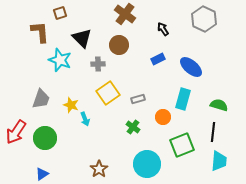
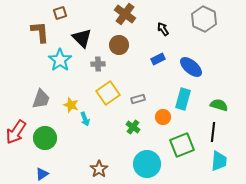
cyan star: rotated 15 degrees clockwise
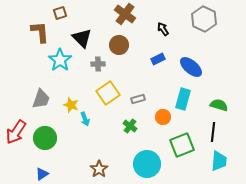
green cross: moved 3 px left, 1 px up
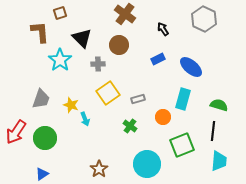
black line: moved 1 px up
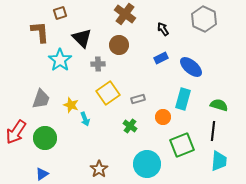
blue rectangle: moved 3 px right, 1 px up
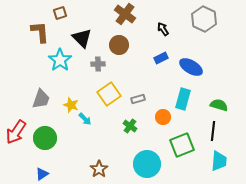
blue ellipse: rotated 10 degrees counterclockwise
yellow square: moved 1 px right, 1 px down
cyan arrow: rotated 24 degrees counterclockwise
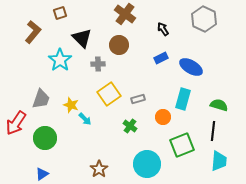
brown L-shape: moved 7 px left; rotated 45 degrees clockwise
red arrow: moved 9 px up
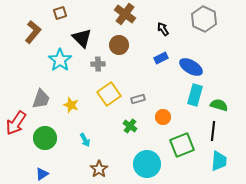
cyan rectangle: moved 12 px right, 4 px up
cyan arrow: moved 21 px down; rotated 16 degrees clockwise
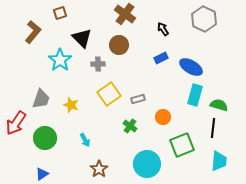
black line: moved 3 px up
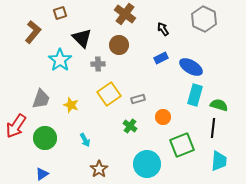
red arrow: moved 3 px down
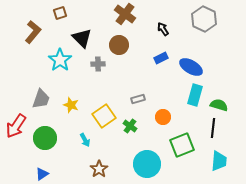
yellow square: moved 5 px left, 22 px down
